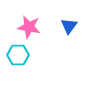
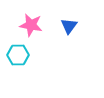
pink star: moved 2 px right, 2 px up
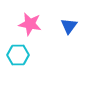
pink star: moved 1 px left, 1 px up
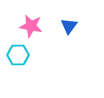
pink star: moved 1 px right, 2 px down
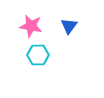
cyan hexagon: moved 20 px right
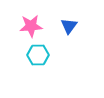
pink star: rotated 15 degrees counterclockwise
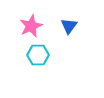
pink star: rotated 20 degrees counterclockwise
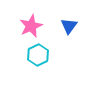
cyan hexagon: rotated 25 degrees counterclockwise
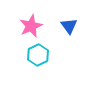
blue triangle: rotated 12 degrees counterclockwise
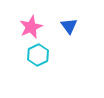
pink star: moved 1 px down
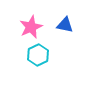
blue triangle: moved 4 px left, 1 px up; rotated 42 degrees counterclockwise
